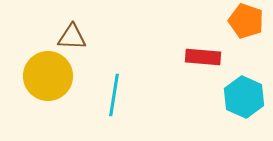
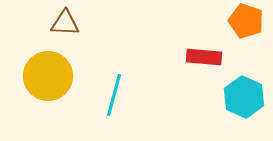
brown triangle: moved 7 px left, 14 px up
red rectangle: moved 1 px right
cyan line: rotated 6 degrees clockwise
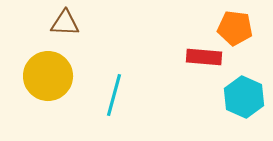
orange pentagon: moved 11 px left, 7 px down; rotated 12 degrees counterclockwise
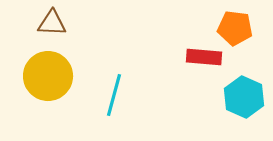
brown triangle: moved 13 px left
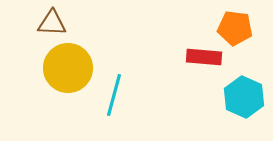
yellow circle: moved 20 px right, 8 px up
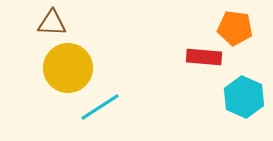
cyan line: moved 14 px left, 12 px down; rotated 42 degrees clockwise
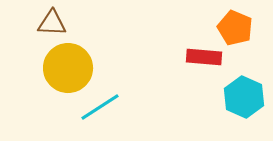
orange pentagon: rotated 16 degrees clockwise
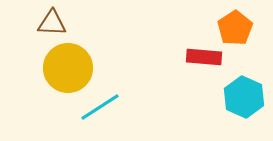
orange pentagon: rotated 16 degrees clockwise
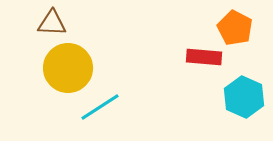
orange pentagon: rotated 12 degrees counterclockwise
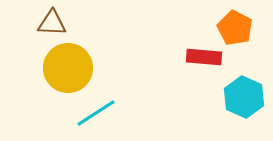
cyan line: moved 4 px left, 6 px down
